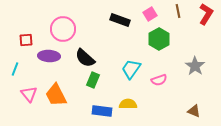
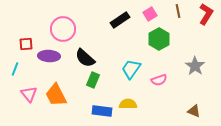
black rectangle: rotated 54 degrees counterclockwise
red square: moved 4 px down
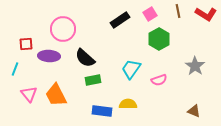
red L-shape: rotated 90 degrees clockwise
green rectangle: rotated 56 degrees clockwise
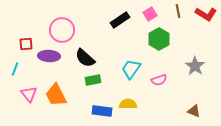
pink circle: moved 1 px left, 1 px down
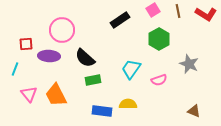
pink square: moved 3 px right, 4 px up
gray star: moved 6 px left, 2 px up; rotated 12 degrees counterclockwise
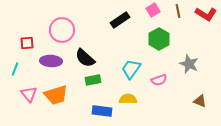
red square: moved 1 px right, 1 px up
purple ellipse: moved 2 px right, 5 px down
orange trapezoid: rotated 80 degrees counterclockwise
yellow semicircle: moved 5 px up
brown triangle: moved 6 px right, 10 px up
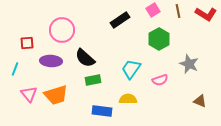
pink semicircle: moved 1 px right
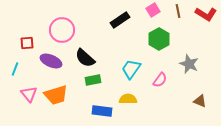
purple ellipse: rotated 20 degrees clockwise
pink semicircle: rotated 35 degrees counterclockwise
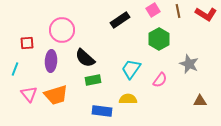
purple ellipse: rotated 70 degrees clockwise
brown triangle: rotated 24 degrees counterclockwise
